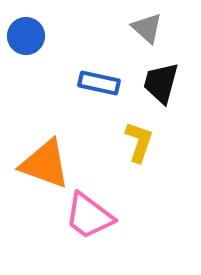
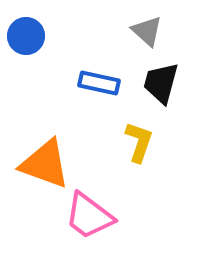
gray triangle: moved 3 px down
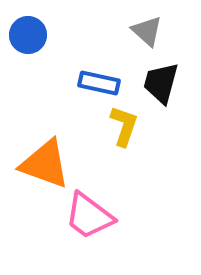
blue circle: moved 2 px right, 1 px up
yellow L-shape: moved 15 px left, 16 px up
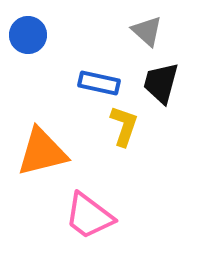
orange triangle: moved 3 px left, 12 px up; rotated 34 degrees counterclockwise
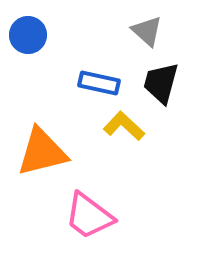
yellow L-shape: rotated 66 degrees counterclockwise
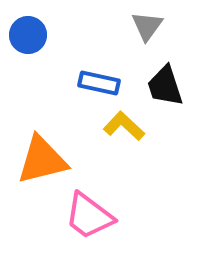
gray triangle: moved 5 px up; rotated 24 degrees clockwise
black trapezoid: moved 4 px right, 3 px down; rotated 33 degrees counterclockwise
orange triangle: moved 8 px down
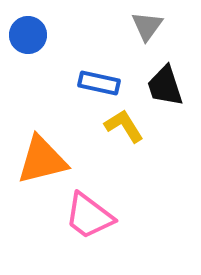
yellow L-shape: rotated 15 degrees clockwise
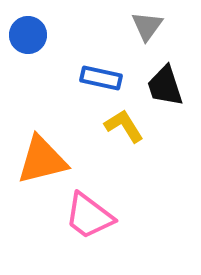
blue rectangle: moved 2 px right, 5 px up
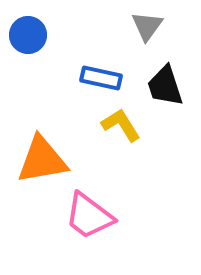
yellow L-shape: moved 3 px left, 1 px up
orange triangle: rotated 4 degrees clockwise
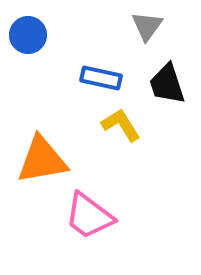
black trapezoid: moved 2 px right, 2 px up
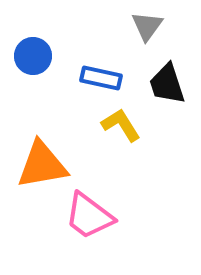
blue circle: moved 5 px right, 21 px down
orange triangle: moved 5 px down
